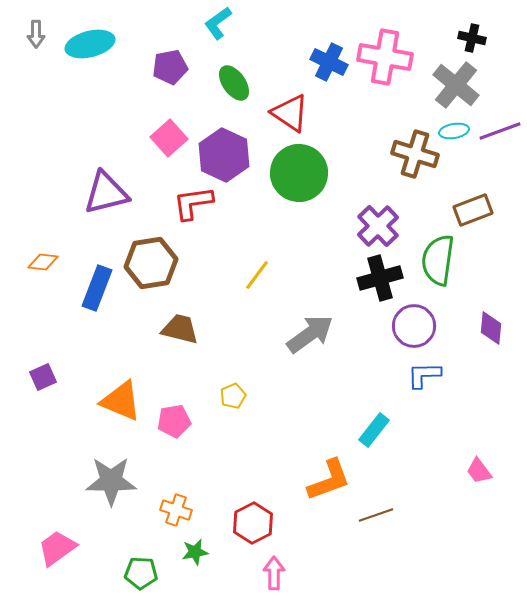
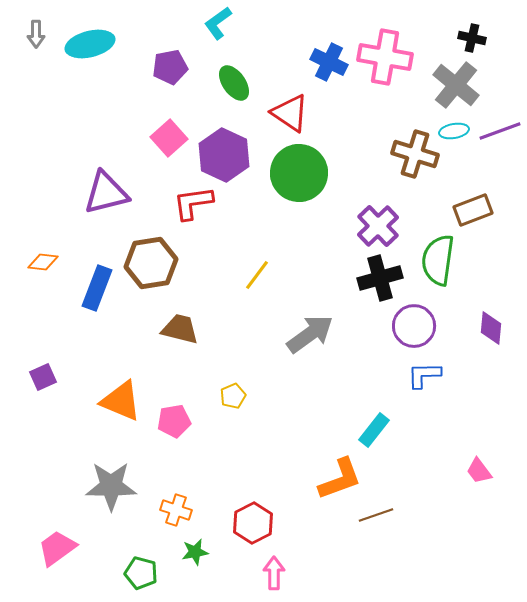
orange L-shape at (329, 480): moved 11 px right, 1 px up
gray star at (111, 481): moved 5 px down
green pentagon at (141, 573): rotated 12 degrees clockwise
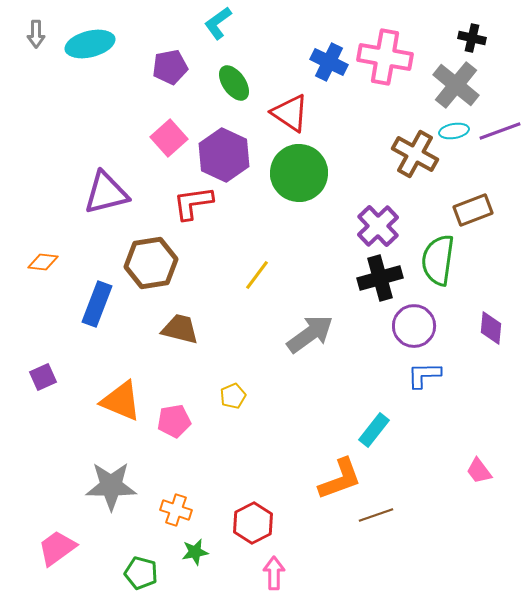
brown cross at (415, 154): rotated 12 degrees clockwise
blue rectangle at (97, 288): moved 16 px down
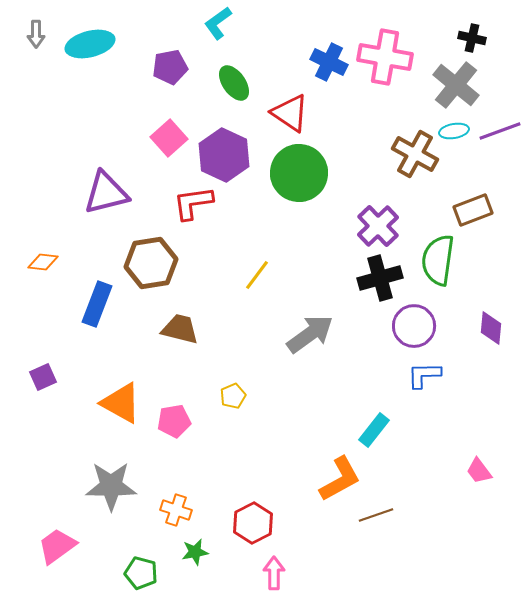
orange triangle at (121, 401): moved 2 px down; rotated 6 degrees clockwise
orange L-shape at (340, 479): rotated 9 degrees counterclockwise
pink trapezoid at (57, 548): moved 2 px up
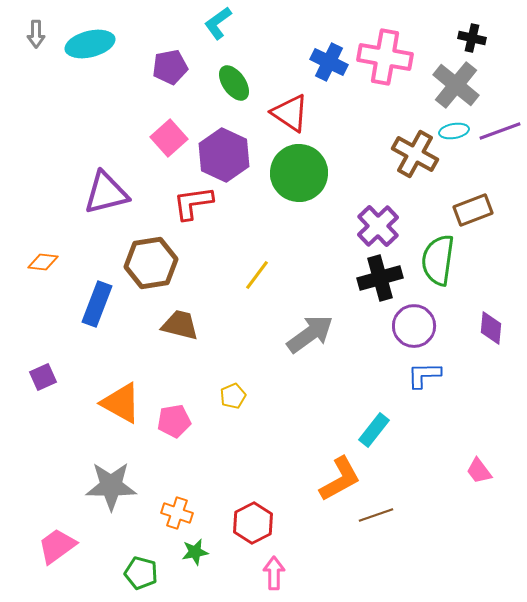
brown trapezoid at (180, 329): moved 4 px up
orange cross at (176, 510): moved 1 px right, 3 px down
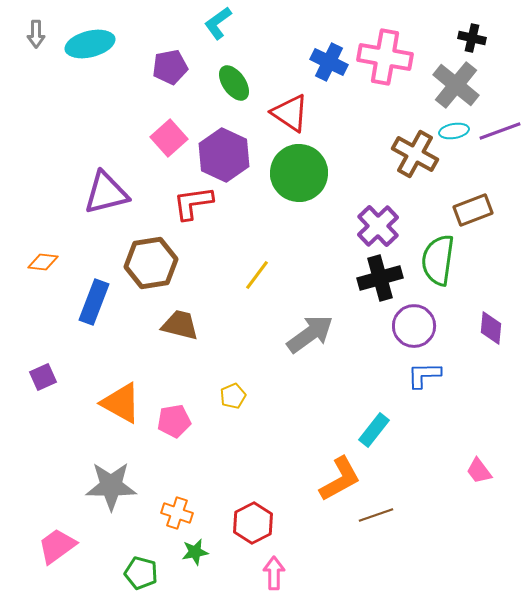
blue rectangle at (97, 304): moved 3 px left, 2 px up
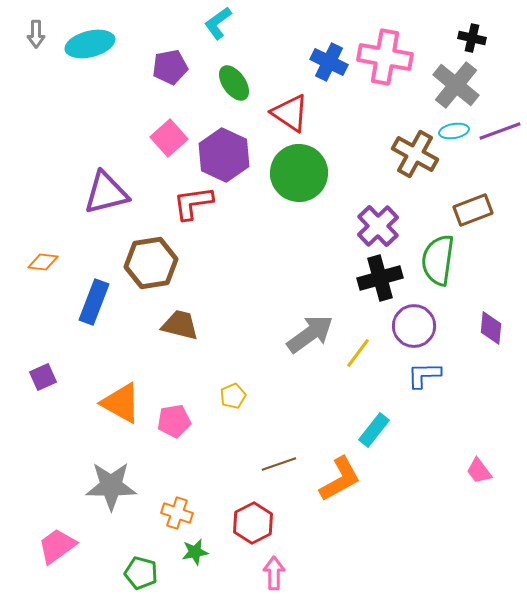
yellow line at (257, 275): moved 101 px right, 78 px down
brown line at (376, 515): moved 97 px left, 51 px up
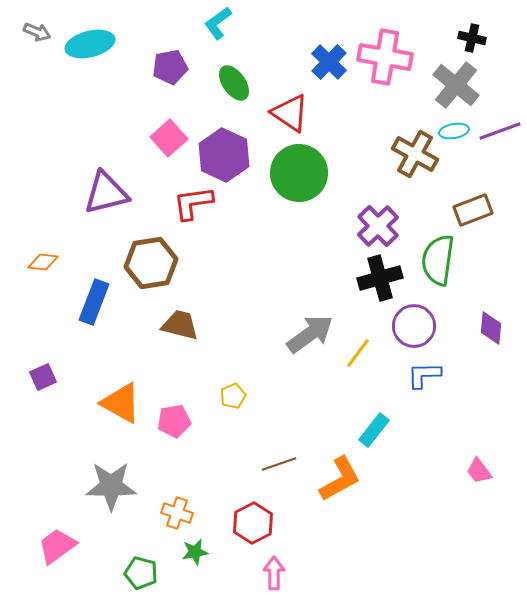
gray arrow at (36, 34): moved 1 px right, 2 px up; rotated 68 degrees counterclockwise
blue cross at (329, 62): rotated 18 degrees clockwise
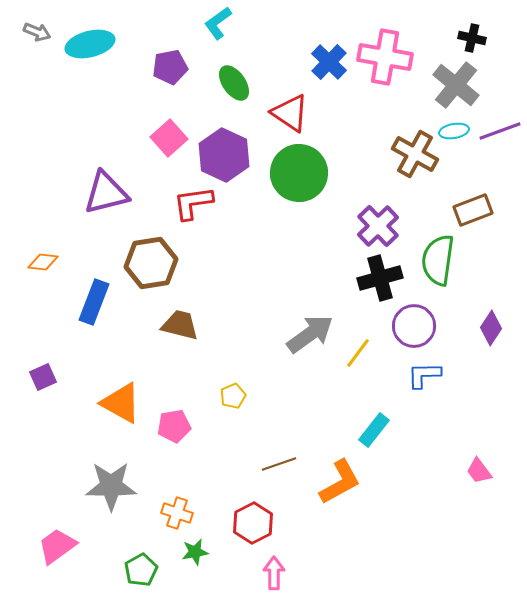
purple diamond at (491, 328): rotated 28 degrees clockwise
pink pentagon at (174, 421): moved 5 px down
orange L-shape at (340, 479): moved 3 px down
green pentagon at (141, 573): moved 3 px up; rotated 28 degrees clockwise
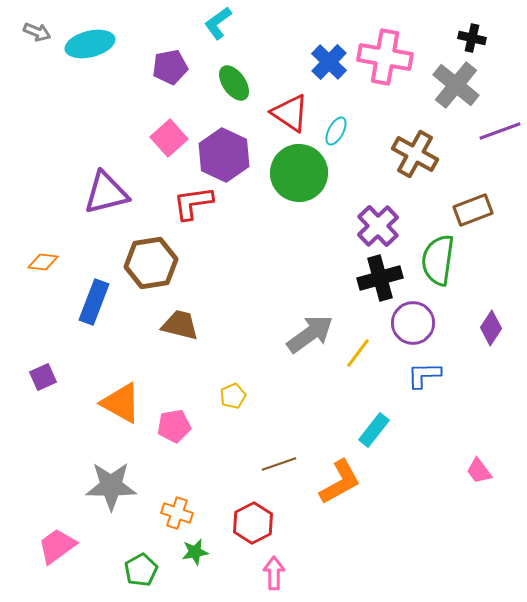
cyan ellipse at (454, 131): moved 118 px left; rotated 52 degrees counterclockwise
purple circle at (414, 326): moved 1 px left, 3 px up
